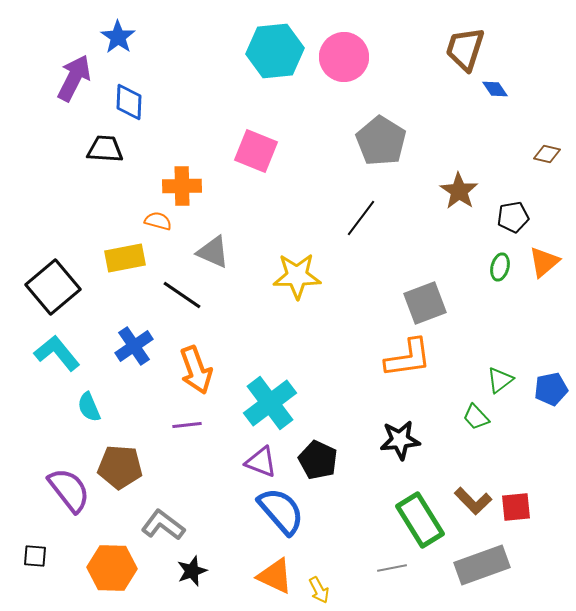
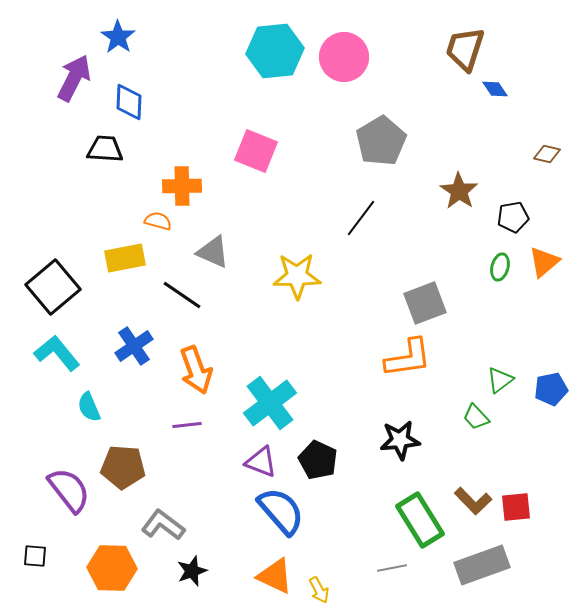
gray pentagon at (381, 141): rotated 9 degrees clockwise
brown pentagon at (120, 467): moved 3 px right
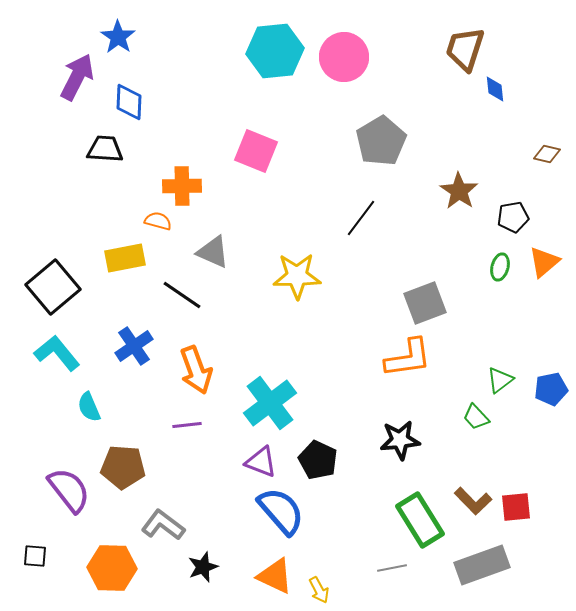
purple arrow at (74, 78): moved 3 px right, 1 px up
blue diamond at (495, 89): rotated 28 degrees clockwise
black star at (192, 571): moved 11 px right, 4 px up
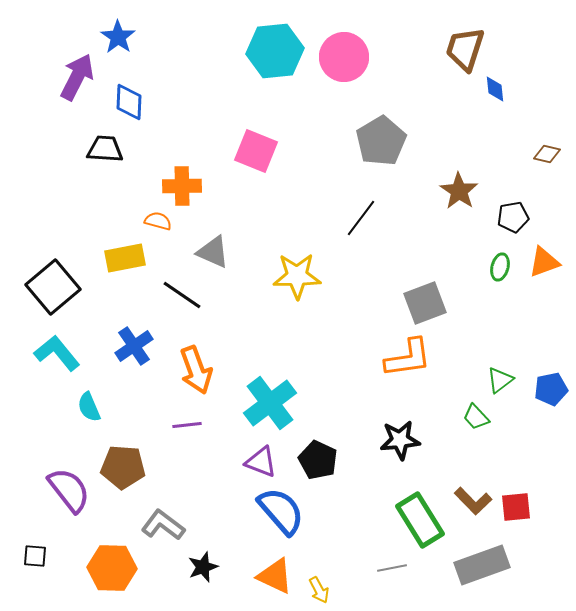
orange triangle at (544, 262): rotated 20 degrees clockwise
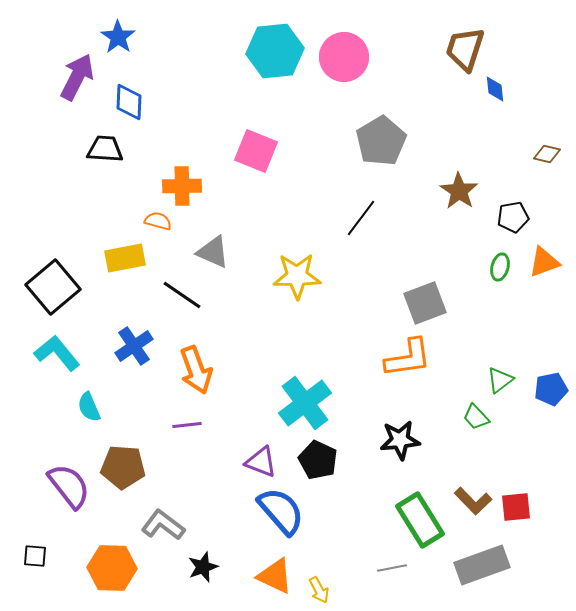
cyan cross at (270, 403): moved 35 px right
purple semicircle at (69, 490): moved 4 px up
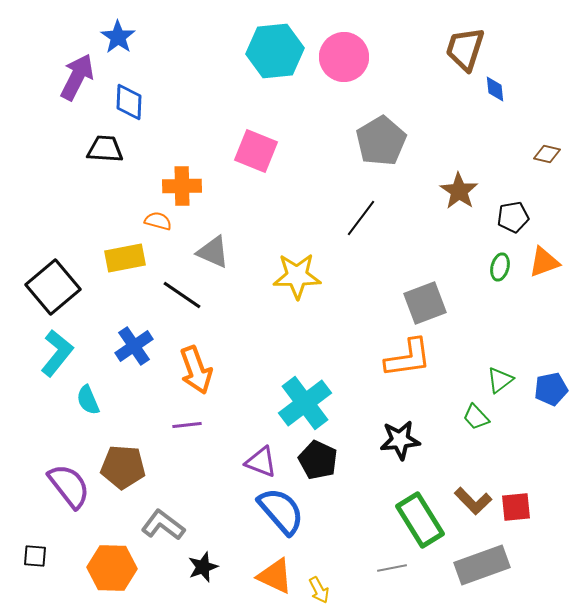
cyan L-shape at (57, 353): rotated 78 degrees clockwise
cyan semicircle at (89, 407): moved 1 px left, 7 px up
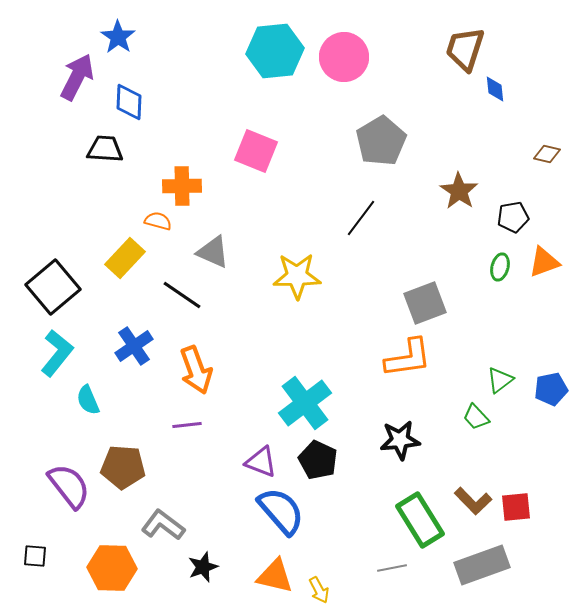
yellow rectangle at (125, 258): rotated 36 degrees counterclockwise
orange triangle at (275, 576): rotated 12 degrees counterclockwise
